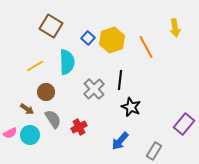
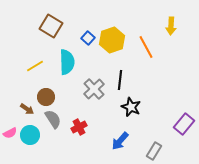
yellow arrow: moved 4 px left, 2 px up; rotated 12 degrees clockwise
brown circle: moved 5 px down
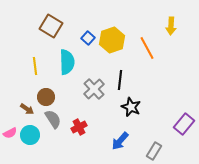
orange line: moved 1 px right, 1 px down
yellow line: rotated 66 degrees counterclockwise
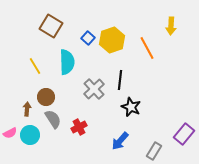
yellow line: rotated 24 degrees counterclockwise
brown arrow: rotated 120 degrees counterclockwise
purple rectangle: moved 10 px down
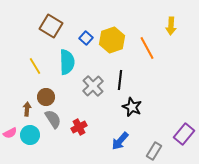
blue square: moved 2 px left
gray cross: moved 1 px left, 3 px up
black star: moved 1 px right
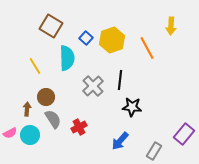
cyan semicircle: moved 4 px up
black star: rotated 18 degrees counterclockwise
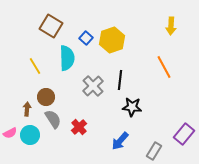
orange line: moved 17 px right, 19 px down
red cross: rotated 14 degrees counterclockwise
